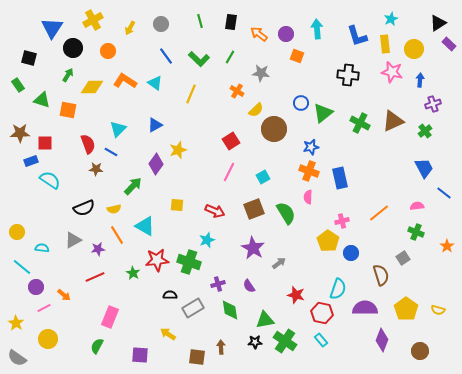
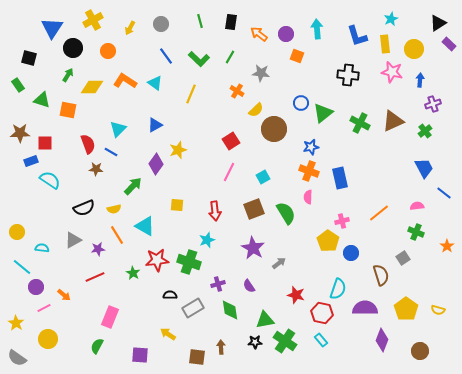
red arrow at (215, 211): rotated 60 degrees clockwise
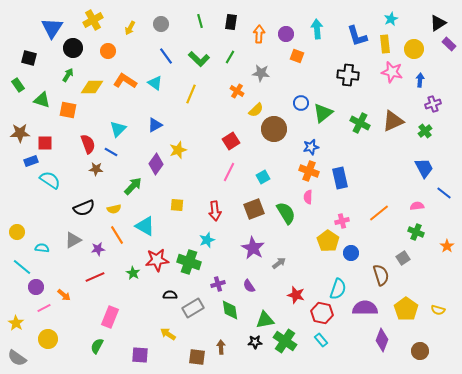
orange arrow at (259, 34): rotated 54 degrees clockwise
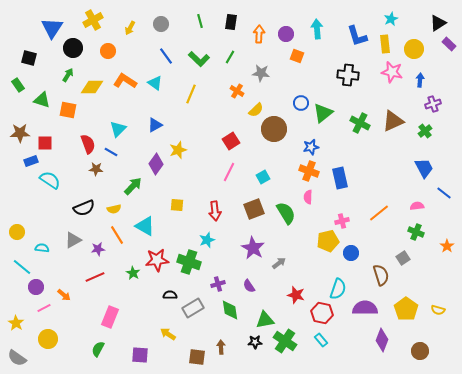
yellow pentagon at (328, 241): rotated 25 degrees clockwise
green semicircle at (97, 346): moved 1 px right, 3 px down
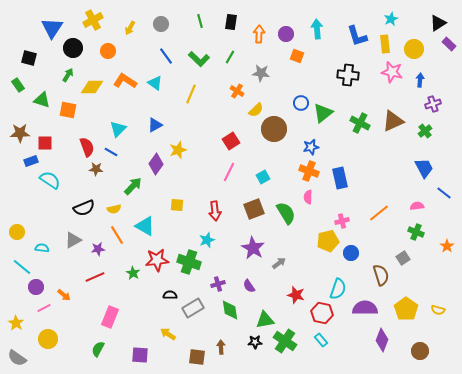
red semicircle at (88, 144): moved 1 px left, 3 px down
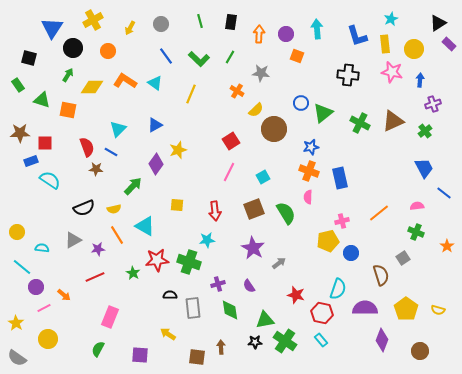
cyan star at (207, 240): rotated 14 degrees clockwise
gray rectangle at (193, 308): rotated 65 degrees counterclockwise
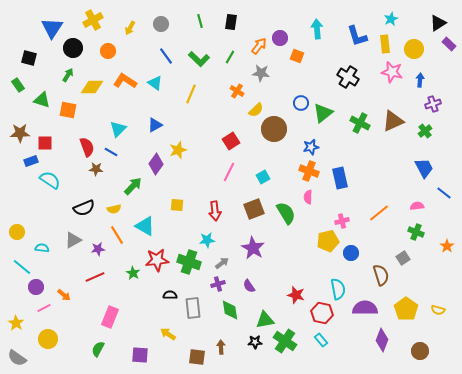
orange arrow at (259, 34): moved 12 px down; rotated 36 degrees clockwise
purple circle at (286, 34): moved 6 px left, 4 px down
black cross at (348, 75): moved 2 px down; rotated 25 degrees clockwise
gray arrow at (279, 263): moved 57 px left
cyan semicircle at (338, 289): rotated 30 degrees counterclockwise
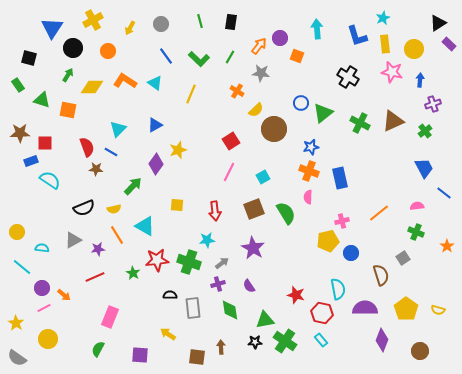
cyan star at (391, 19): moved 8 px left, 1 px up
purple circle at (36, 287): moved 6 px right, 1 px down
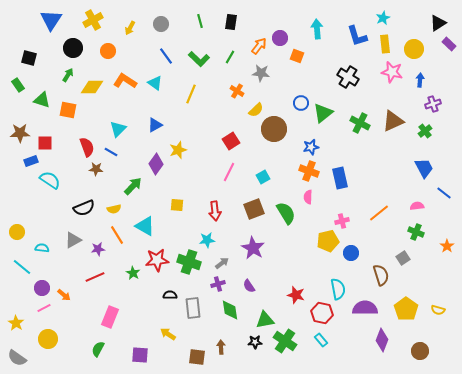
blue triangle at (52, 28): moved 1 px left, 8 px up
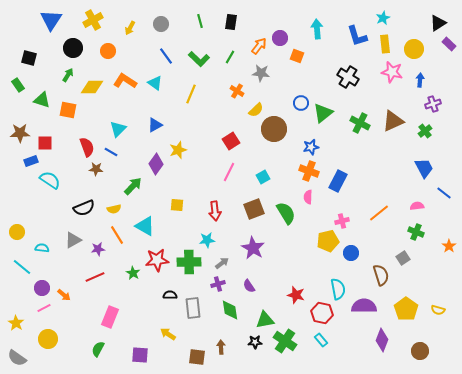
blue rectangle at (340, 178): moved 2 px left, 3 px down; rotated 40 degrees clockwise
orange star at (447, 246): moved 2 px right
green cross at (189, 262): rotated 20 degrees counterclockwise
purple semicircle at (365, 308): moved 1 px left, 2 px up
